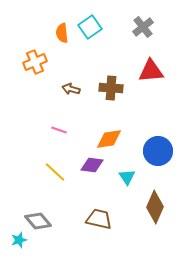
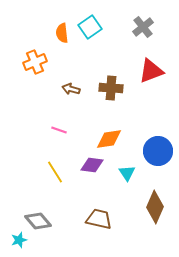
red triangle: rotated 16 degrees counterclockwise
yellow line: rotated 15 degrees clockwise
cyan triangle: moved 4 px up
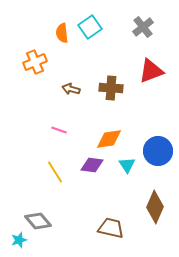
cyan triangle: moved 8 px up
brown trapezoid: moved 12 px right, 9 px down
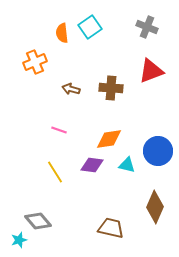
gray cross: moved 4 px right; rotated 30 degrees counterclockwise
cyan triangle: rotated 42 degrees counterclockwise
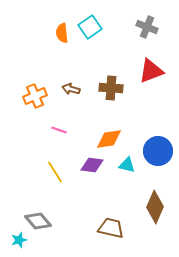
orange cross: moved 34 px down
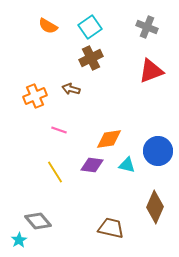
orange semicircle: moved 14 px left, 7 px up; rotated 54 degrees counterclockwise
brown cross: moved 20 px left, 30 px up; rotated 30 degrees counterclockwise
cyan star: rotated 14 degrees counterclockwise
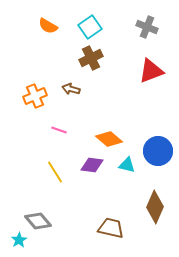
orange diamond: rotated 48 degrees clockwise
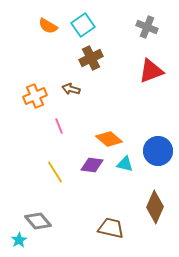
cyan square: moved 7 px left, 2 px up
pink line: moved 4 px up; rotated 49 degrees clockwise
cyan triangle: moved 2 px left, 1 px up
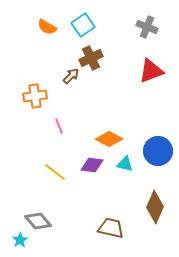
orange semicircle: moved 1 px left, 1 px down
brown arrow: moved 13 px up; rotated 120 degrees clockwise
orange cross: rotated 15 degrees clockwise
orange diamond: rotated 12 degrees counterclockwise
yellow line: rotated 20 degrees counterclockwise
cyan star: moved 1 px right
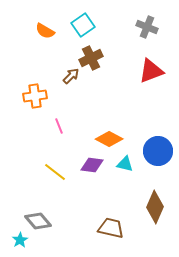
orange semicircle: moved 2 px left, 4 px down
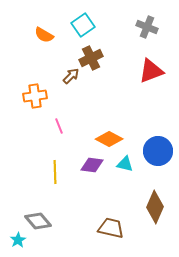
orange semicircle: moved 1 px left, 4 px down
yellow line: rotated 50 degrees clockwise
cyan star: moved 2 px left
